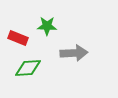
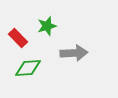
green star: rotated 18 degrees counterclockwise
red rectangle: rotated 24 degrees clockwise
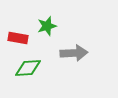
red rectangle: rotated 36 degrees counterclockwise
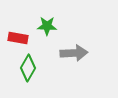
green star: rotated 18 degrees clockwise
green diamond: rotated 56 degrees counterclockwise
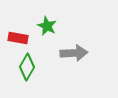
green star: rotated 24 degrees clockwise
green diamond: moved 1 px left, 1 px up
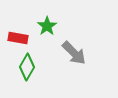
green star: rotated 12 degrees clockwise
gray arrow: rotated 48 degrees clockwise
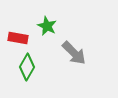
green star: rotated 12 degrees counterclockwise
